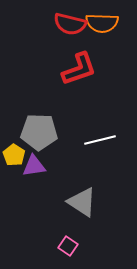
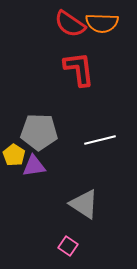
red semicircle: rotated 20 degrees clockwise
red L-shape: rotated 78 degrees counterclockwise
gray triangle: moved 2 px right, 2 px down
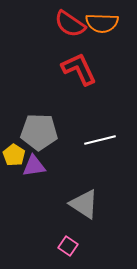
red L-shape: rotated 18 degrees counterclockwise
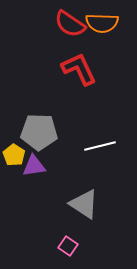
white line: moved 6 px down
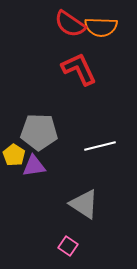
orange semicircle: moved 1 px left, 4 px down
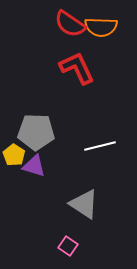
red L-shape: moved 2 px left, 1 px up
gray pentagon: moved 3 px left
purple triangle: rotated 25 degrees clockwise
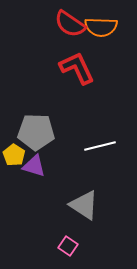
gray triangle: moved 1 px down
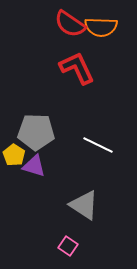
white line: moved 2 px left, 1 px up; rotated 40 degrees clockwise
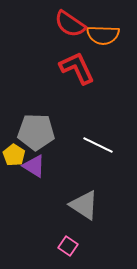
orange semicircle: moved 2 px right, 8 px down
purple triangle: rotated 15 degrees clockwise
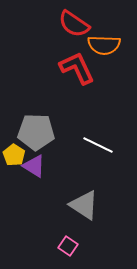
red semicircle: moved 4 px right
orange semicircle: moved 1 px right, 10 px down
